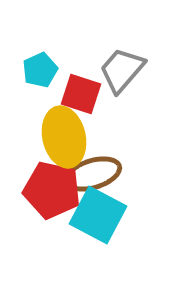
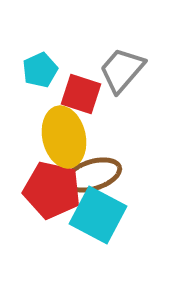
brown ellipse: moved 1 px down
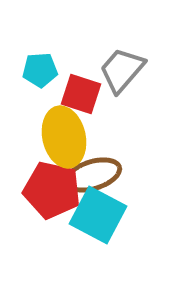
cyan pentagon: rotated 20 degrees clockwise
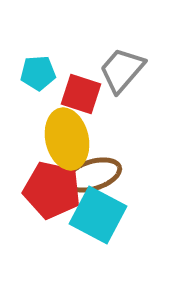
cyan pentagon: moved 2 px left, 3 px down
yellow ellipse: moved 3 px right, 2 px down
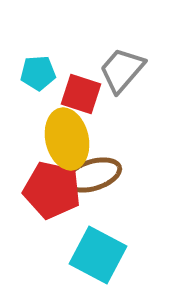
cyan square: moved 40 px down
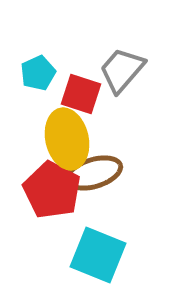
cyan pentagon: rotated 20 degrees counterclockwise
brown ellipse: moved 1 px right, 2 px up
red pentagon: rotated 16 degrees clockwise
cyan square: rotated 6 degrees counterclockwise
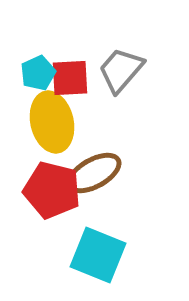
gray trapezoid: moved 1 px left
red square: moved 11 px left, 16 px up; rotated 21 degrees counterclockwise
yellow ellipse: moved 15 px left, 17 px up
brown ellipse: rotated 12 degrees counterclockwise
red pentagon: rotated 14 degrees counterclockwise
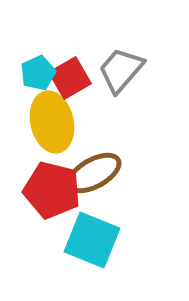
red square: rotated 27 degrees counterclockwise
cyan square: moved 6 px left, 15 px up
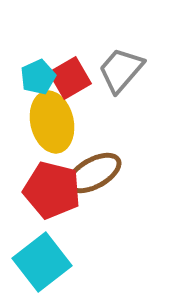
cyan pentagon: moved 4 px down
cyan square: moved 50 px left, 22 px down; rotated 30 degrees clockwise
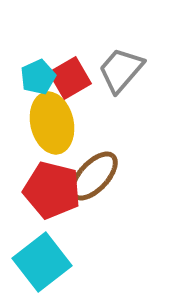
yellow ellipse: moved 1 px down
brown ellipse: moved 3 px down; rotated 18 degrees counterclockwise
